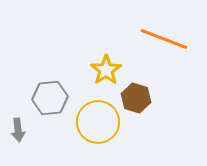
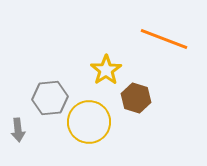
yellow circle: moved 9 px left
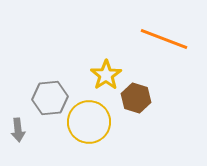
yellow star: moved 5 px down
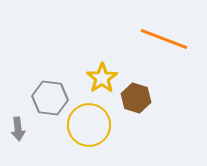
yellow star: moved 4 px left, 3 px down
gray hexagon: rotated 12 degrees clockwise
yellow circle: moved 3 px down
gray arrow: moved 1 px up
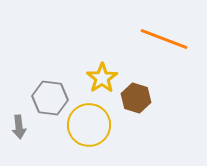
gray arrow: moved 1 px right, 2 px up
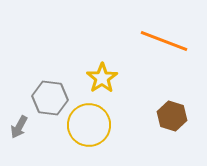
orange line: moved 2 px down
brown hexagon: moved 36 px right, 18 px down
gray arrow: rotated 35 degrees clockwise
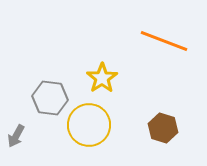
brown hexagon: moved 9 px left, 12 px down
gray arrow: moved 3 px left, 9 px down
